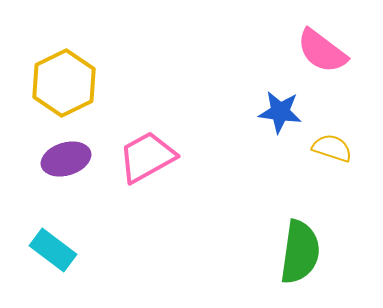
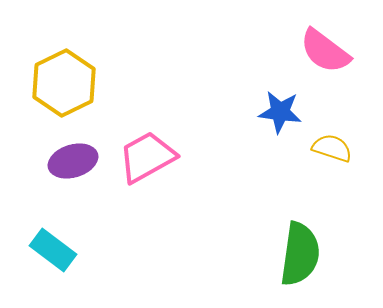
pink semicircle: moved 3 px right
purple ellipse: moved 7 px right, 2 px down
green semicircle: moved 2 px down
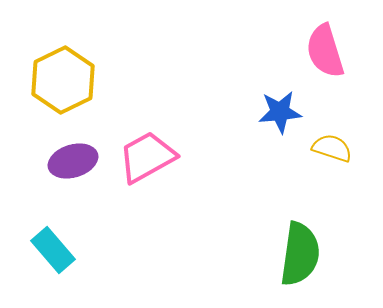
pink semicircle: rotated 36 degrees clockwise
yellow hexagon: moved 1 px left, 3 px up
blue star: rotated 12 degrees counterclockwise
cyan rectangle: rotated 12 degrees clockwise
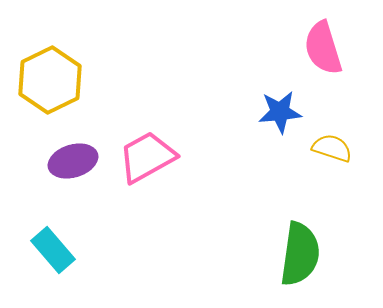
pink semicircle: moved 2 px left, 3 px up
yellow hexagon: moved 13 px left
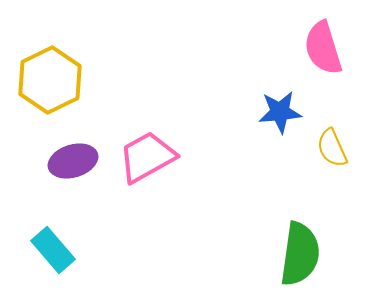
yellow semicircle: rotated 132 degrees counterclockwise
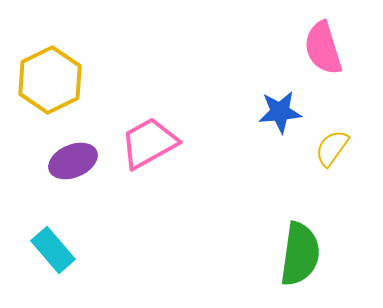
yellow semicircle: rotated 60 degrees clockwise
pink trapezoid: moved 2 px right, 14 px up
purple ellipse: rotated 6 degrees counterclockwise
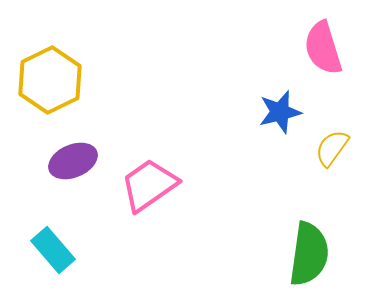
blue star: rotated 9 degrees counterclockwise
pink trapezoid: moved 42 px down; rotated 6 degrees counterclockwise
green semicircle: moved 9 px right
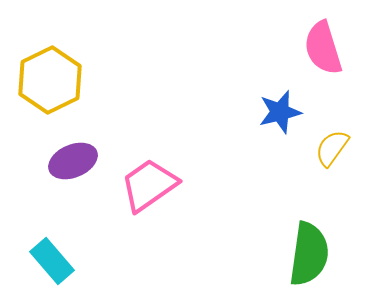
cyan rectangle: moved 1 px left, 11 px down
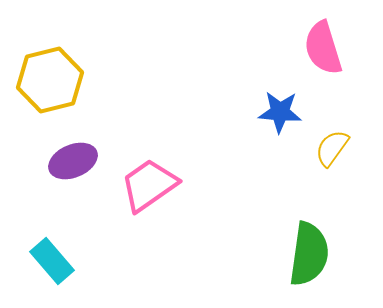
yellow hexagon: rotated 12 degrees clockwise
blue star: rotated 18 degrees clockwise
